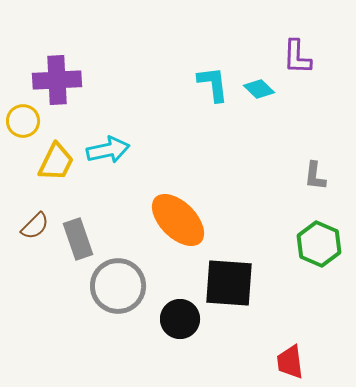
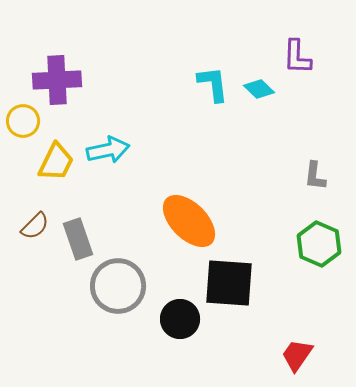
orange ellipse: moved 11 px right, 1 px down
red trapezoid: moved 7 px right, 7 px up; rotated 42 degrees clockwise
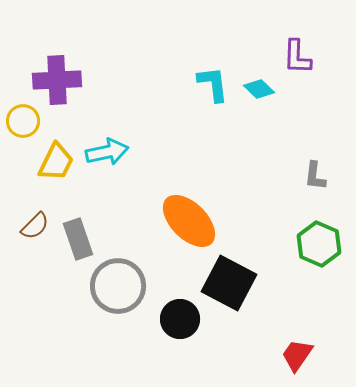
cyan arrow: moved 1 px left, 2 px down
black square: rotated 24 degrees clockwise
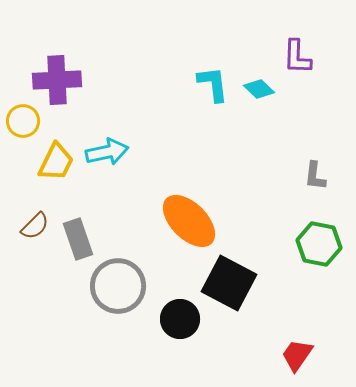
green hexagon: rotated 12 degrees counterclockwise
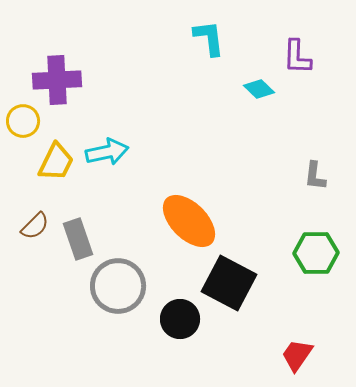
cyan L-shape: moved 4 px left, 46 px up
green hexagon: moved 3 px left, 9 px down; rotated 12 degrees counterclockwise
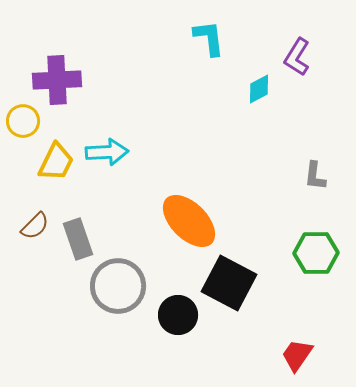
purple L-shape: rotated 30 degrees clockwise
cyan diamond: rotated 72 degrees counterclockwise
cyan arrow: rotated 9 degrees clockwise
black circle: moved 2 px left, 4 px up
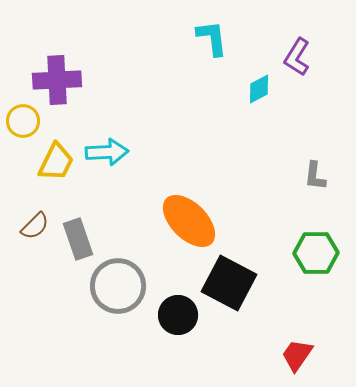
cyan L-shape: moved 3 px right
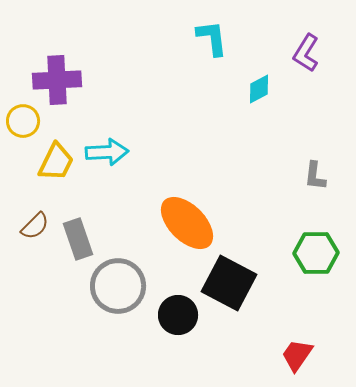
purple L-shape: moved 9 px right, 4 px up
orange ellipse: moved 2 px left, 2 px down
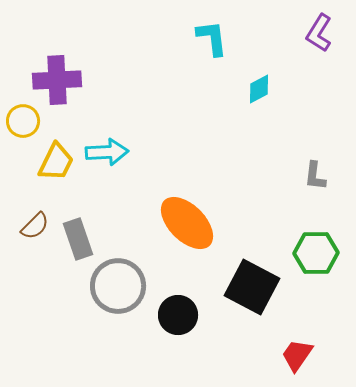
purple L-shape: moved 13 px right, 20 px up
black square: moved 23 px right, 4 px down
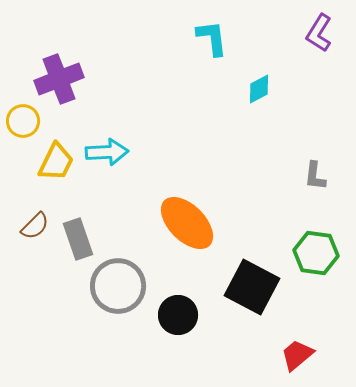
purple cross: moved 2 px right, 1 px up; rotated 18 degrees counterclockwise
green hexagon: rotated 9 degrees clockwise
red trapezoid: rotated 15 degrees clockwise
